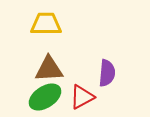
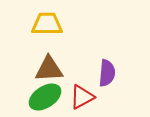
yellow trapezoid: moved 1 px right
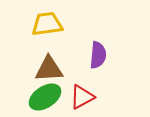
yellow trapezoid: rotated 8 degrees counterclockwise
purple semicircle: moved 9 px left, 18 px up
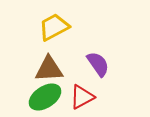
yellow trapezoid: moved 7 px right, 3 px down; rotated 20 degrees counterclockwise
purple semicircle: moved 9 px down; rotated 40 degrees counterclockwise
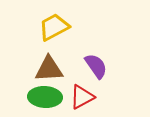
purple semicircle: moved 2 px left, 2 px down
green ellipse: rotated 36 degrees clockwise
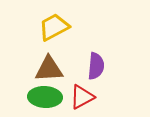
purple semicircle: rotated 40 degrees clockwise
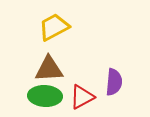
purple semicircle: moved 18 px right, 16 px down
green ellipse: moved 1 px up
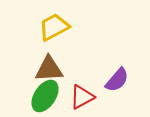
purple semicircle: moved 3 px right, 2 px up; rotated 36 degrees clockwise
green ellipse: rotated 60 degrees counterclockwise
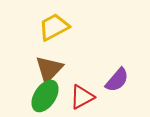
brown triangle: rotated 44 degrees counterclockwise
